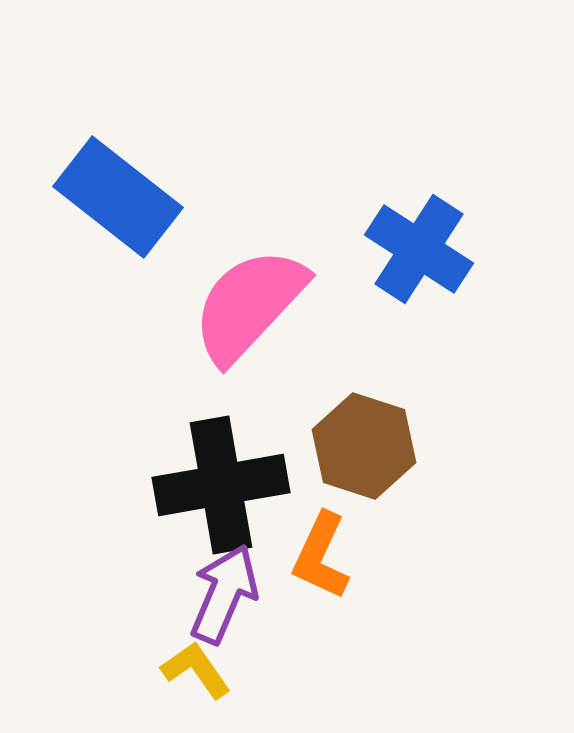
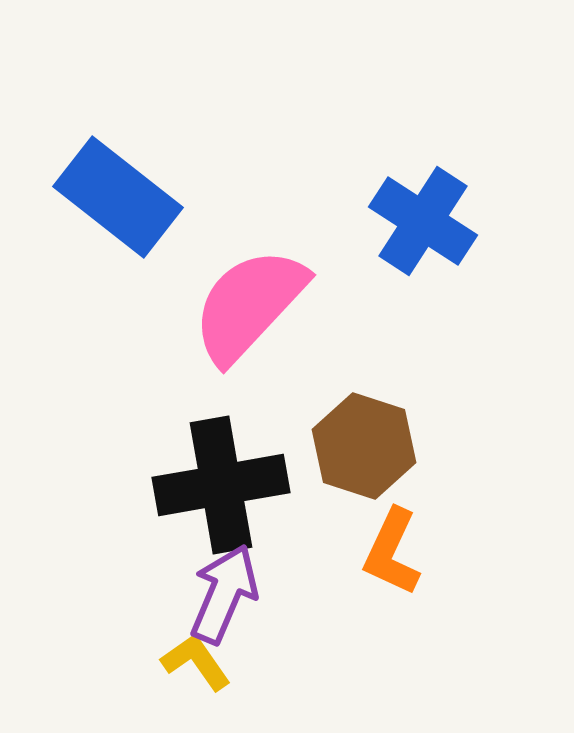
blue cross: moved 4 px right, 28 px up
orange L-shape: moved 71 px right, 4 px up
yellow L-shape: moved 8 px up
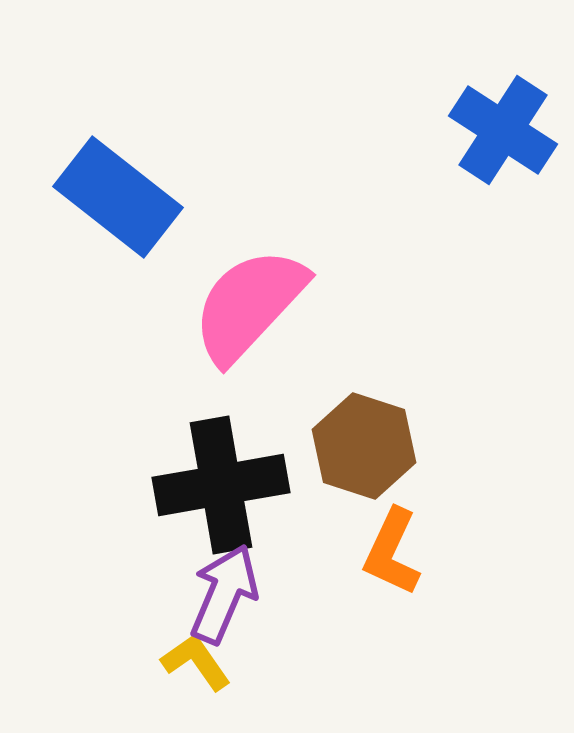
blue cross: moved 80 px right, 91 px up
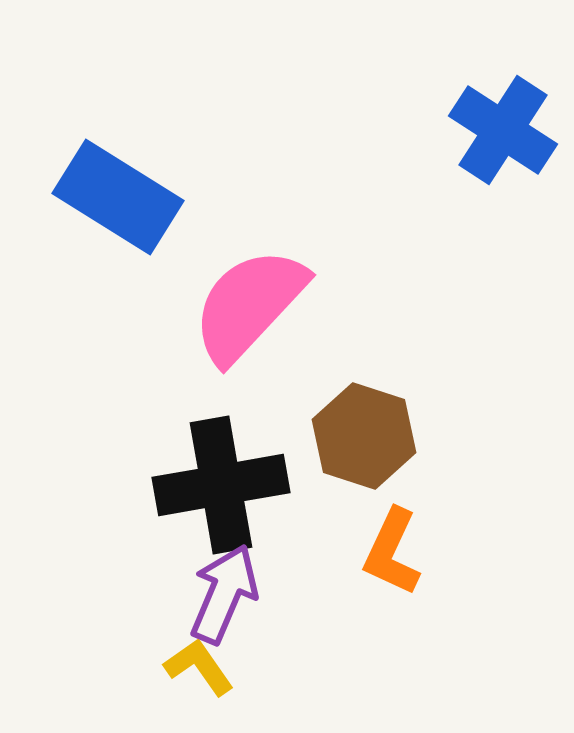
blue rectangle: rotated 6 degrees counterclockwise
brown hexagon: moved 10 px up
yellow L-shape: moved 3 px right, 5 px down
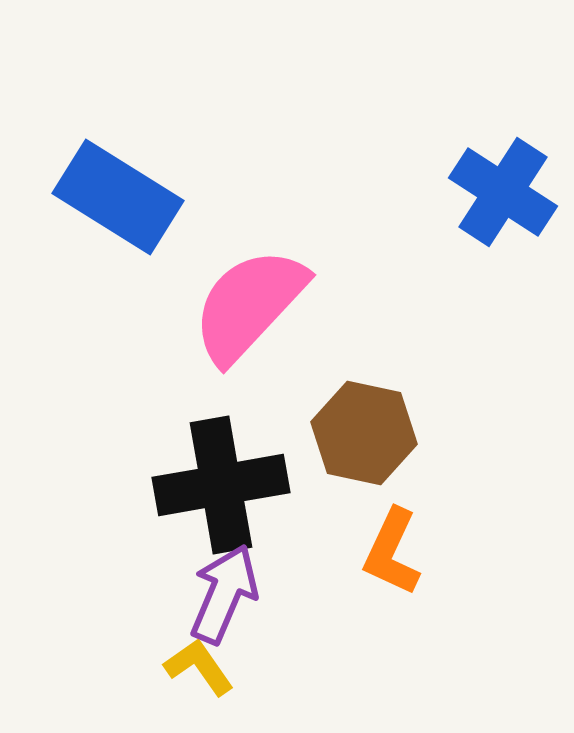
blue cross: moved 62 px down
brown hexagon: moved 3 px up; rotated 6 degrees counterclockwise
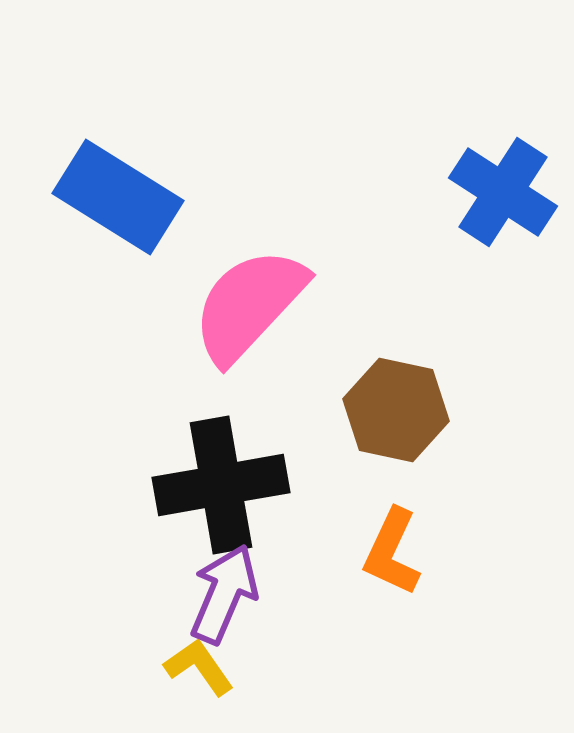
brown hexagon: moved 32 px right, 23 px up
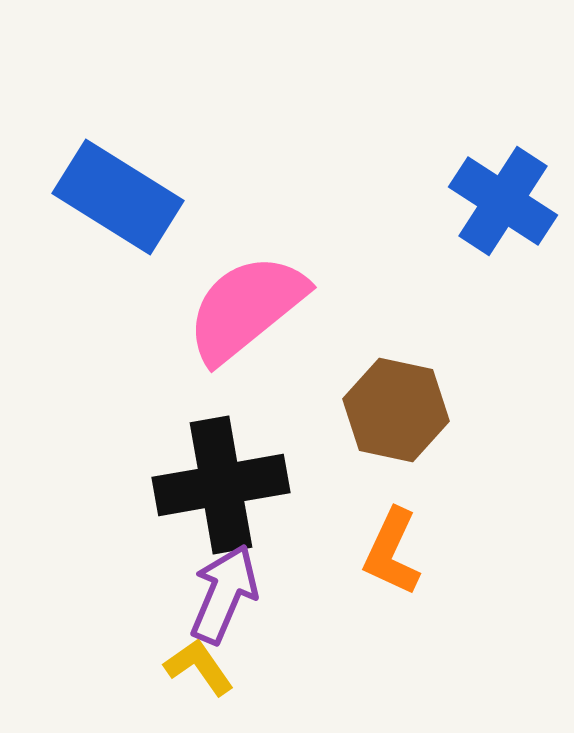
blue cross: moved 9 px down
pink semicircle: moved 3 px left, 3 px down; rotated 8 degrees clockwise
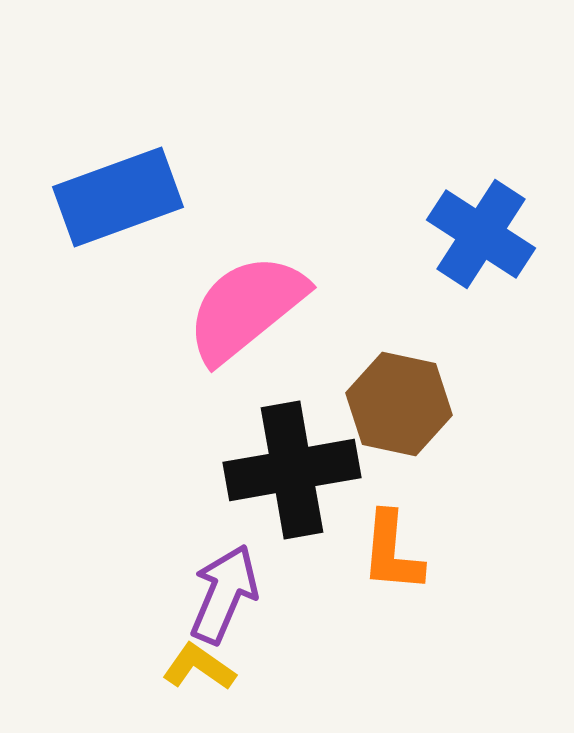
blue rectangle: rotated 52 degrees counterclockwise
blue cross: moved 22 px left, 33 px down
brown hexagon: moved 3 px right, 6 px up
black cross: moved 71 px right, 15 px up
orange L-shape: rotated 20 degrees counterclockwise
yellow L-shape: rotated 20 degrees counterclockwise
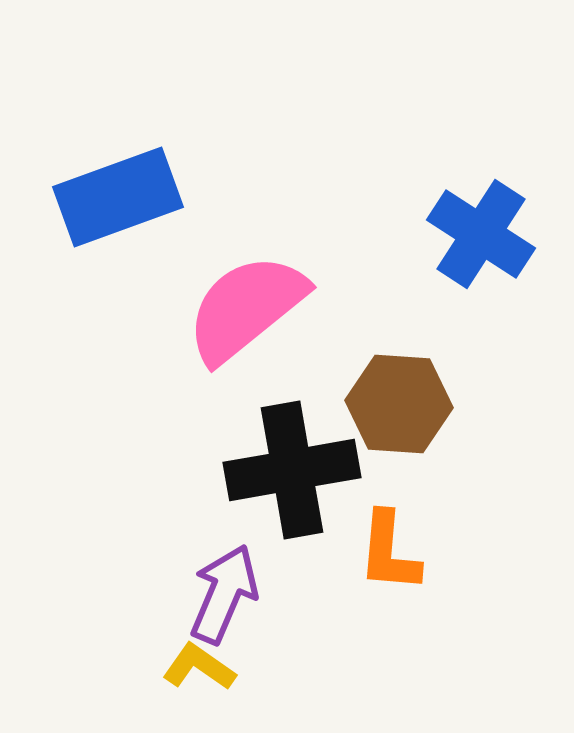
brown hexagon: rotated 8 degrees counterclockwise
orange L-shape: moved 3 px left
